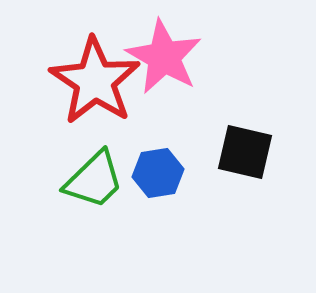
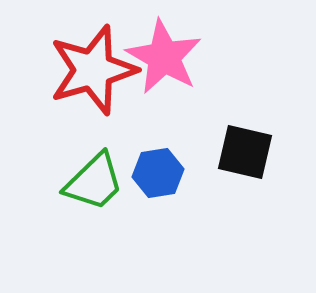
red star: moved 2 px left, 11 px up; rotated 22 degrees clockwise
green trapezoid: moved 2 px down
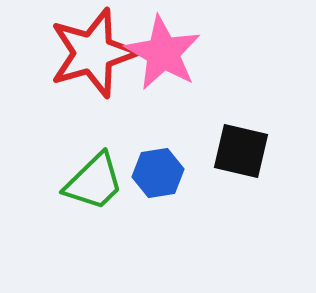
pink star: moved 1 px left, 4 px up
red star: moved 17 px up
black square: moved 4 px left, 1 px up
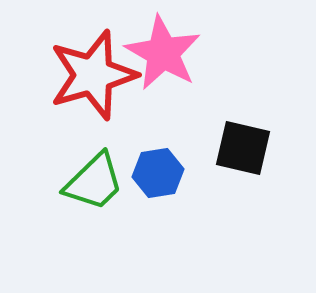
red star: moved 22 px down
black square: moved 2 px right, 3 px up
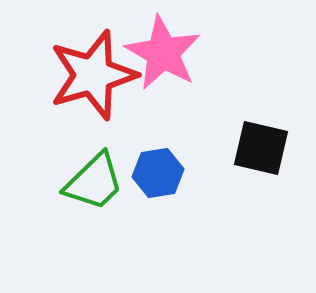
black square: moved 18 px right
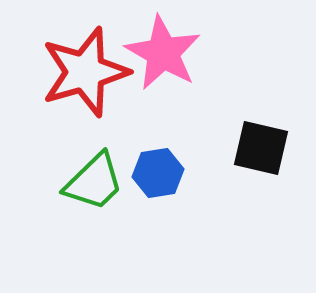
red star: moved 8 px left, 3 px up
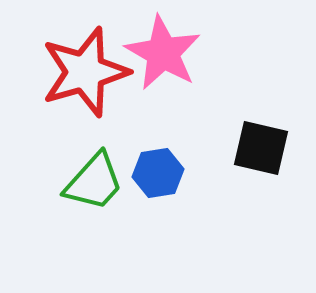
green trapezoid: rotated 4 degrees counterclockwise
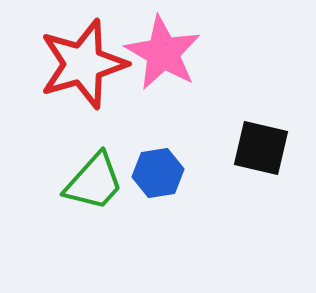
red star: moved 2 px left, 8 px up
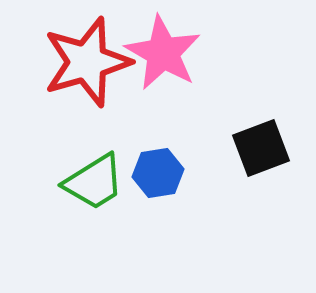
red star: moved 4 px right, 2 px up
black square: rotated 34 degrees counterclockwise
green trapezoid: rotated 16 degrees clockwise
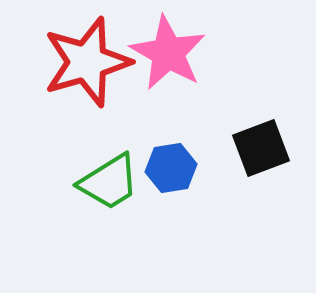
pink star: moved 5 px right
blue hexagon: moved 13 px right, 5 px up
green trapezoid: moved 15 px right
